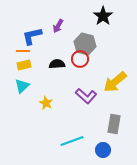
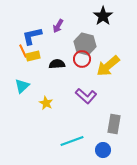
orange line: rotated 64 degrees clockwise
red circle: moved 2 px right
yellow rectangle: moved 9 px right, 9 px up
yellow arrow: moved 7 px left, 16 px up
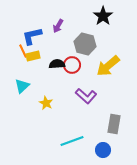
red circle: moved 10 px left, 6 px down
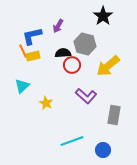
black semicircle: moved 6 px right, 11 px up
gray rectangle: moved 9 px up
